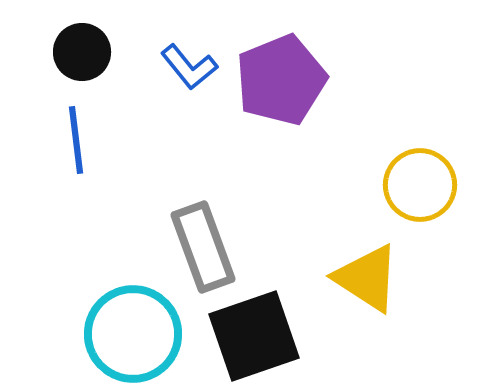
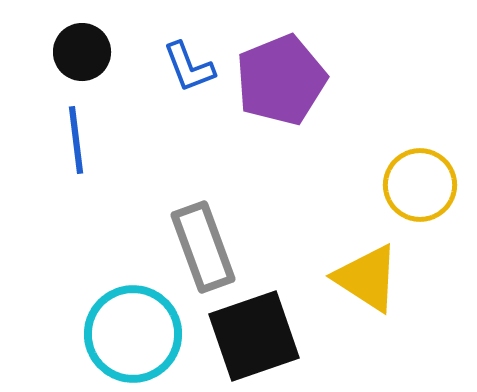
blue L-shape: rotated 18 degrees clockwise
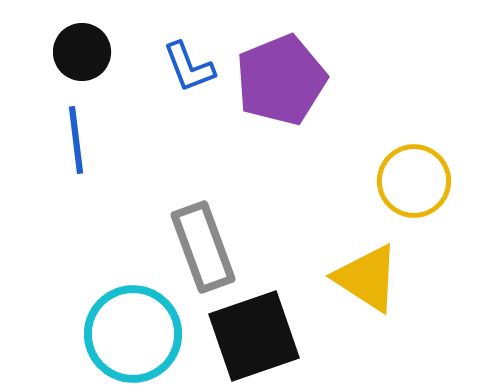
yellow circle: moved 6 px left, 4 px up
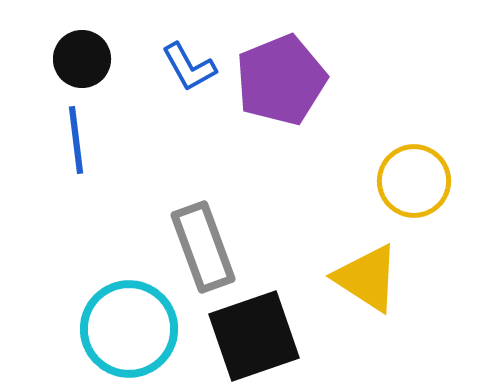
black circle: moved 7 px down
blue L-shape: rotated 8 degrees counterclockwise
cyan circle: moved 4 px left, 5 px up
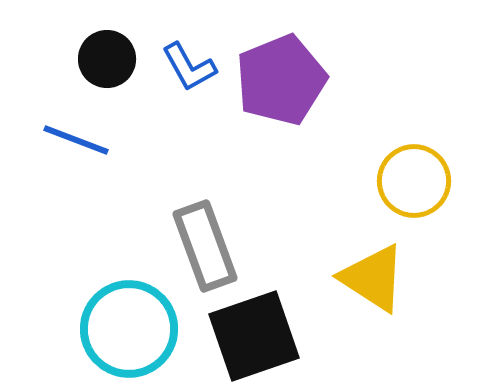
black circle: moved 25 px right
blue line: rotated 62 degrees counterclockwise
gray rectangle: moved 2 px right, 1 px up
yellow triangle: moved 6 px right
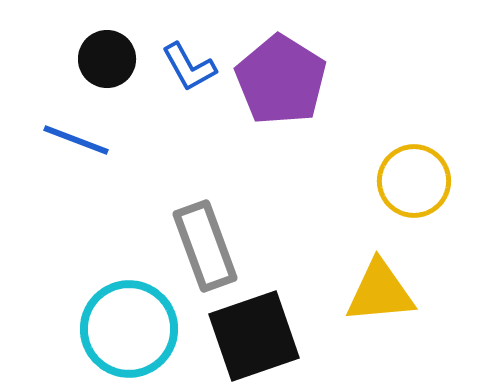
purple pentagon: rotated 18 degrees counterclockwise
yellow triangle: moved 7 px right, 14 px down; rotated 38 degrees counterclockwise
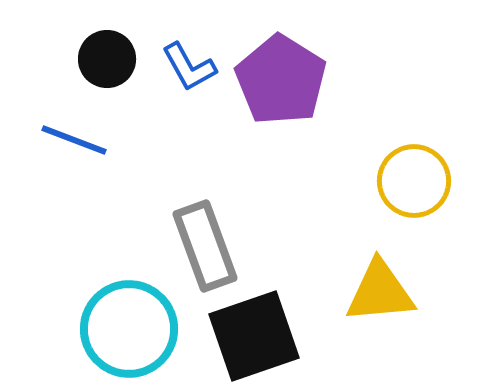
blue line: moved 2 px left
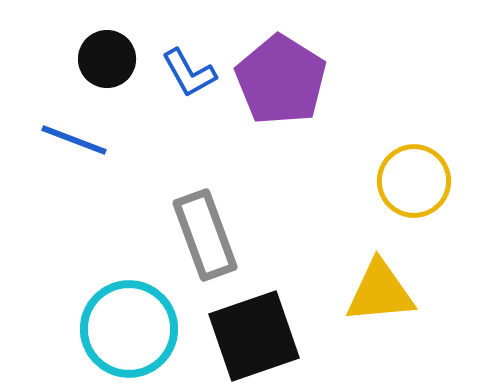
blue L-shape: moved 6 px down
gray rectangle: moved 11 px up
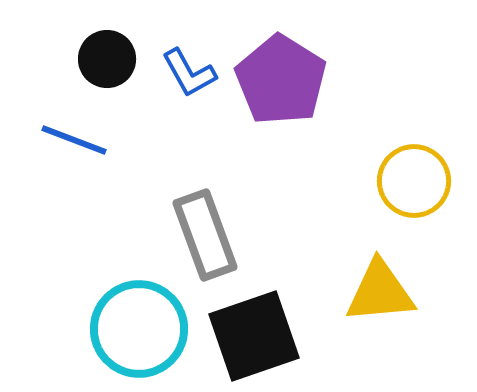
cyan circle: moved 10 px right
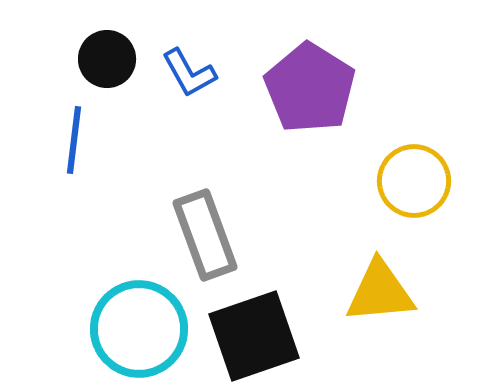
purple pentagon: moved 29 px right, 8 px down
blue line: rotated 76 degrees clockwise
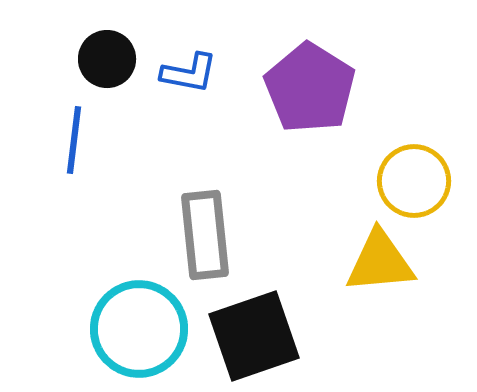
blue L-shape: rotated 50 degrees counterclockwise
gray rectangle: rotated 14 degrees clockwise
yellow triangle: moved 30 px up
